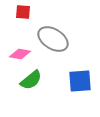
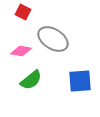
red square: rotated 21 degrees clockwise
pink diamond: moved 1 px right, 3 px up
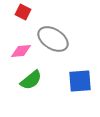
pink diamond: rotated 15 degrees counterclockwise
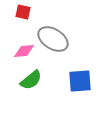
red square: rotated 14 degrees counterclockwise
pink diamond: moved 3 px right
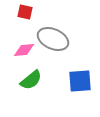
red square: moved 2 px right
gray ellipse: rotated 8 degrees counterclockwise
pink diamond: moved 1 px up
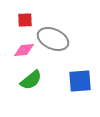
red square: moved 8 px down; rotated 14 degrees counterclockwise
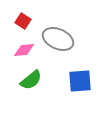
red square: moved 2 px left, 1 px down; rotated 35 degrees clockwise
gray ellipse: moved 5 px right
